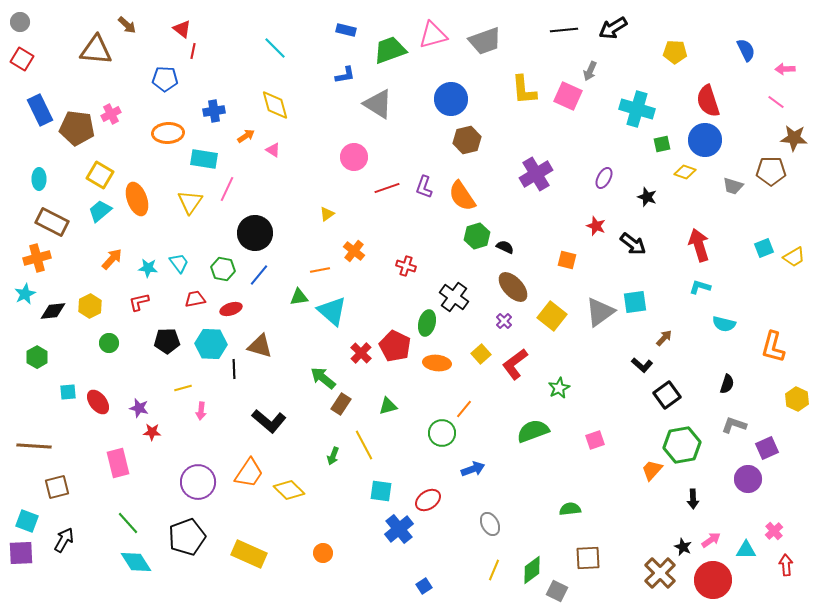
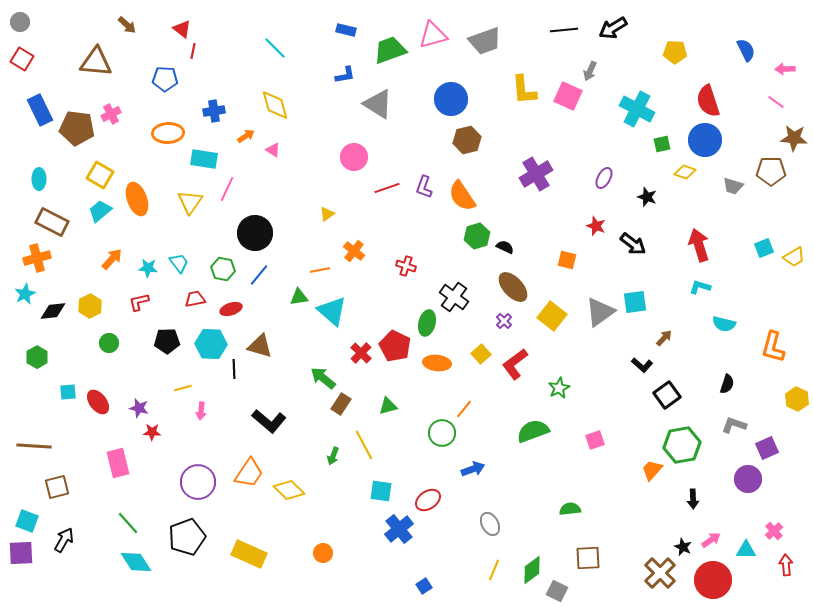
brown triangle at (96, 50): moved 12 px down
cyan cross at (637, 109): rotated 12 degrees clockwise
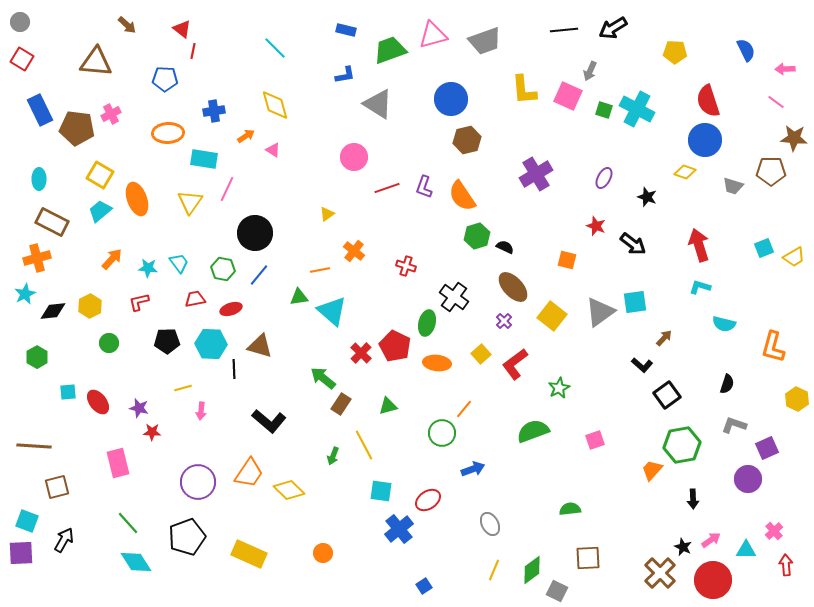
green square at (662, 144): moved 58 px left, 34 px up; rotated 30 degrees clockwise
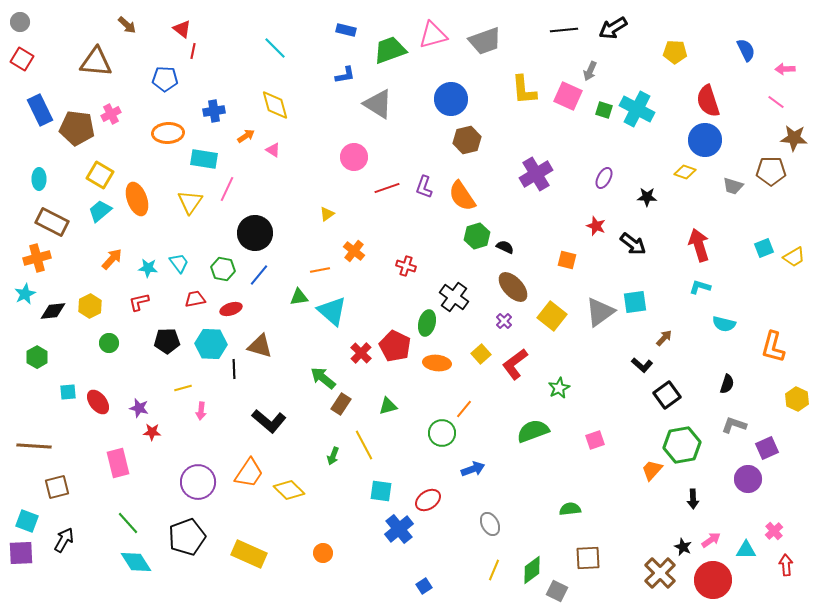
black star at (647, 197): rotated 18 degrees counterclockwise
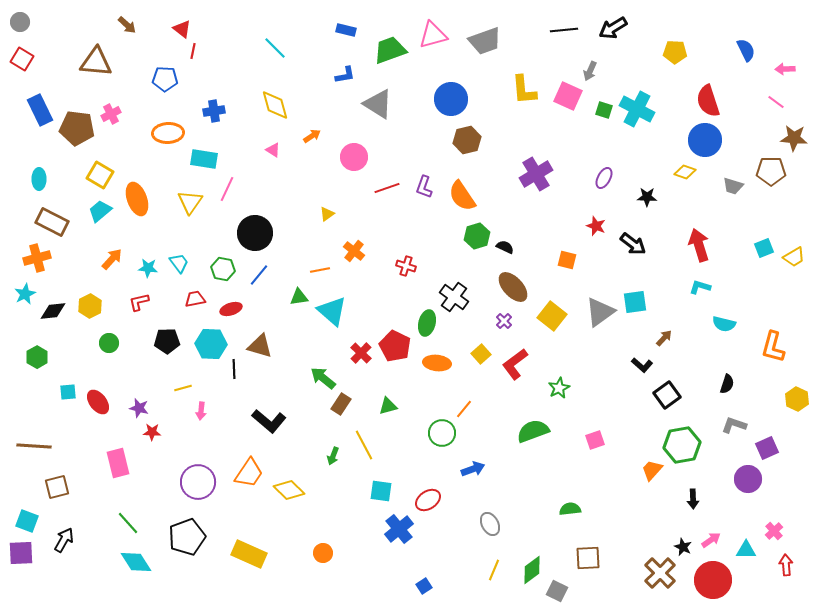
orange arrow at (246, 136): moved 66 px right
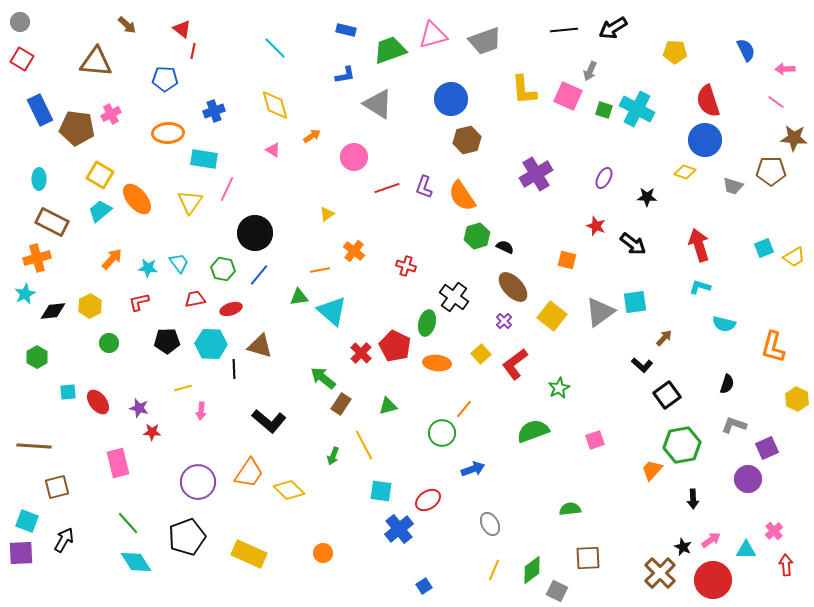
blue cross at (214, 111): rotated 10 degrees counterclockwise
orange ellipse at (137, 199): rotated 20 degrees counterclockwise
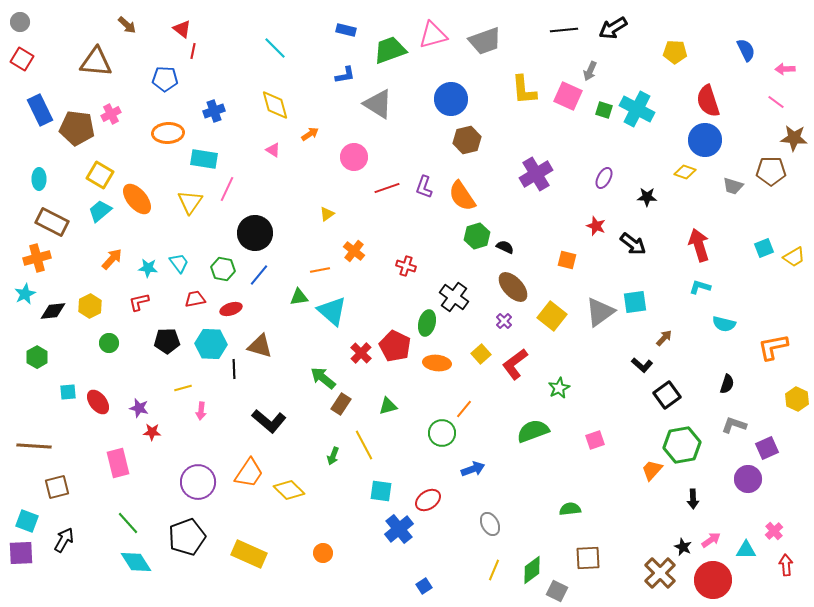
orange arrow at (312, 136): moved 2 px left, 2 px up
orange L-shape at (773, 347): rotated 64 degrees clockwise
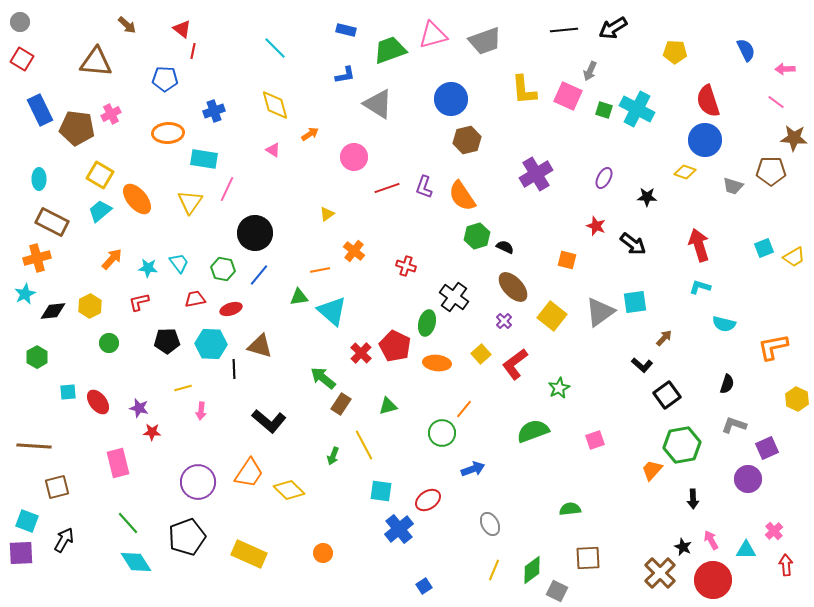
pink arrow at (711, 540): rotated 84 degrees counterclockwise
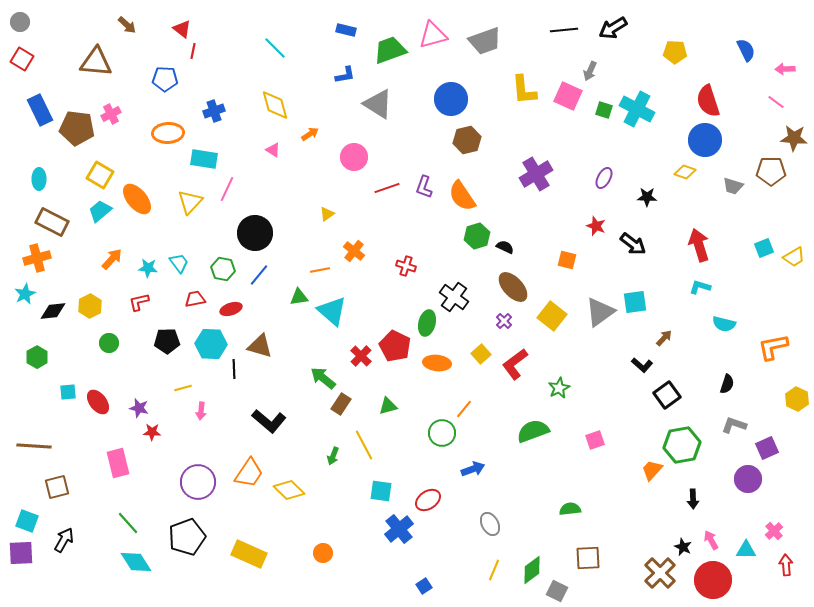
yellow triangle at (190, 202): rotated 8 degrees clockwise
red cross at (361, 353): moved 3 px down
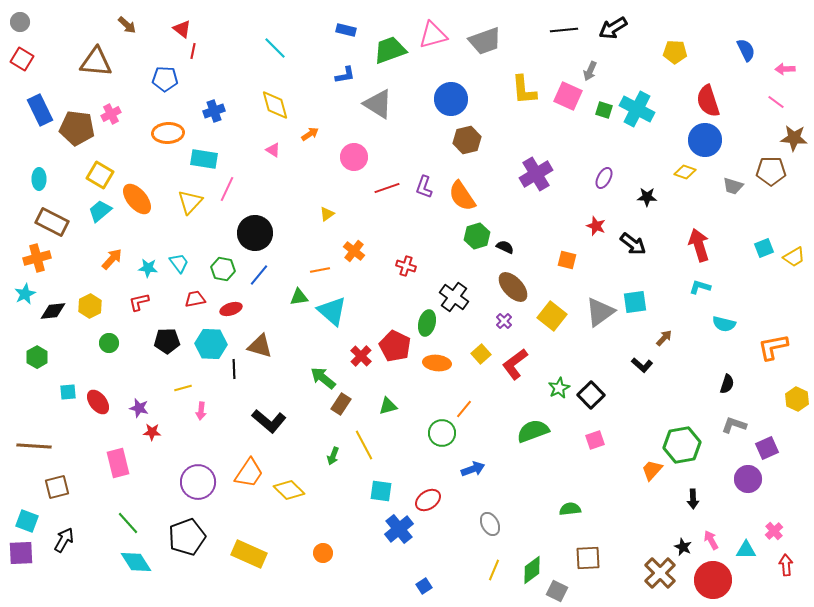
black square at (667, 395): moved 76 px left; rotated 8 degrees counterclockwise
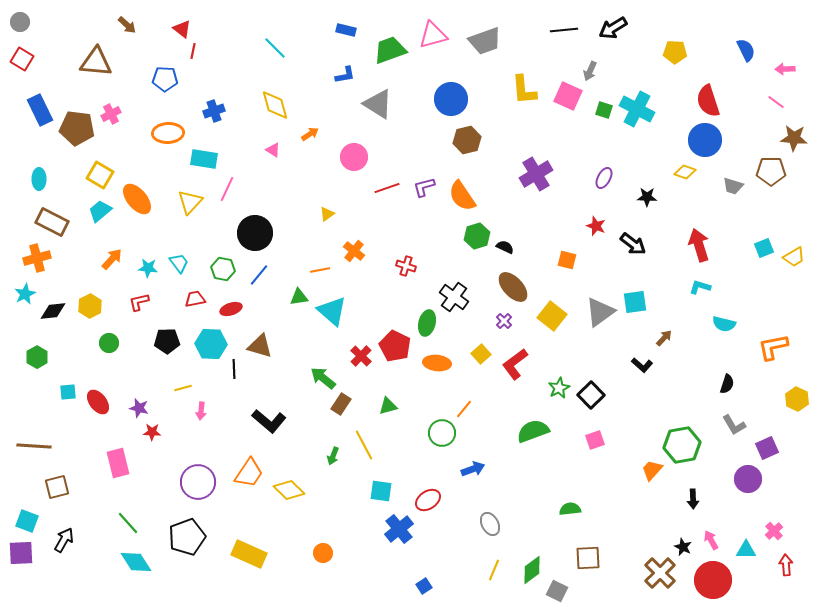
purple L-shape at (424, 187): rotated 55 degrees clockwise
gray L-shape at (734, 425): rotated 140 degrees counterclockwise
